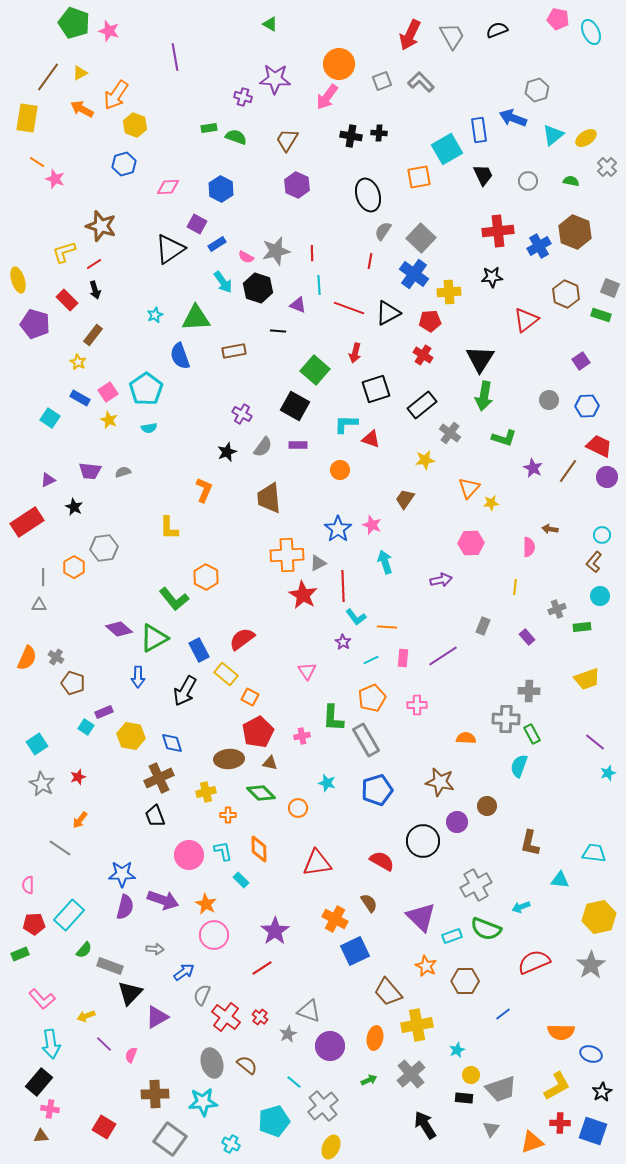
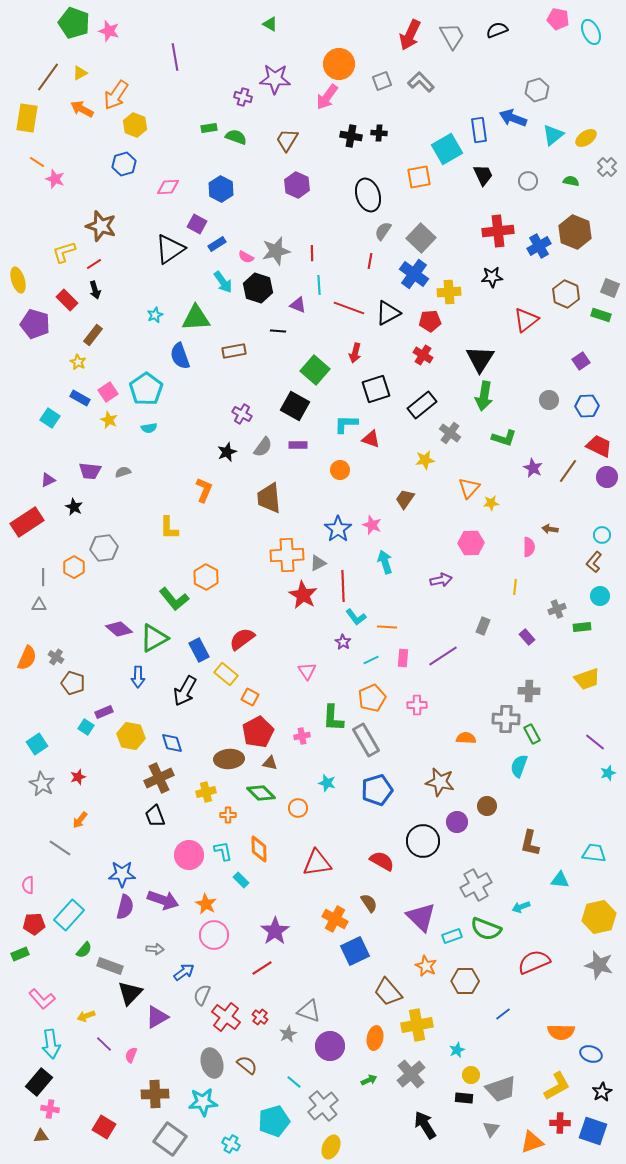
gray star at (591, 965): moved 8 px right; rotated 24 degrees counterclockwise
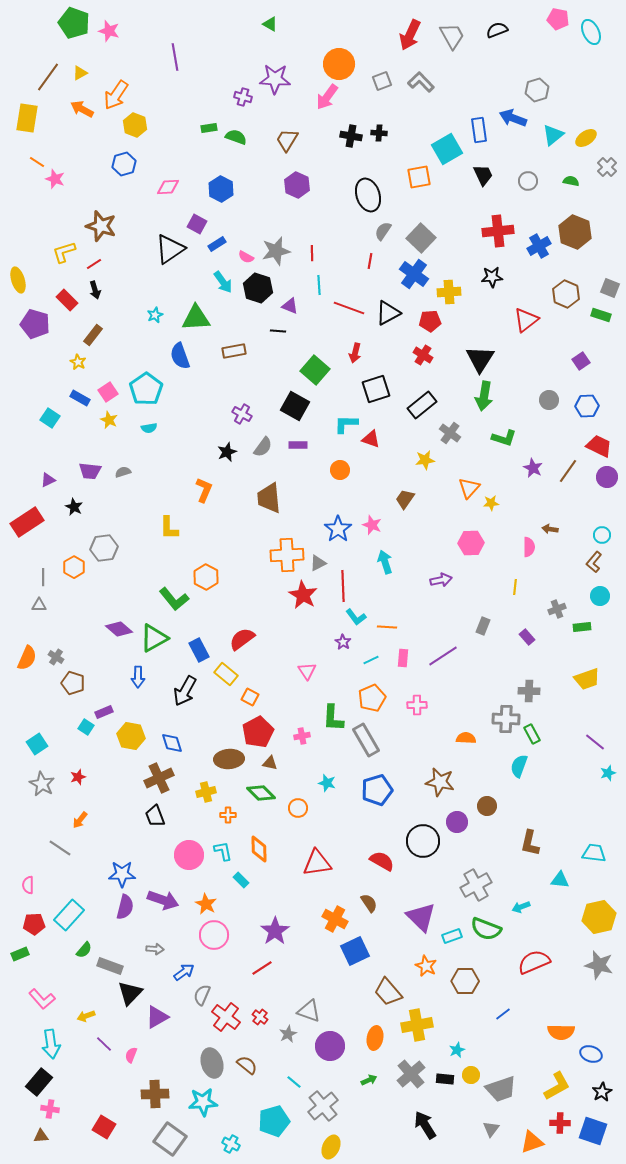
purple triangle at (298, 305): moved 8 px left, 1 px down
black rectangle at (464, 1098): moved 19 px left, 19 px up
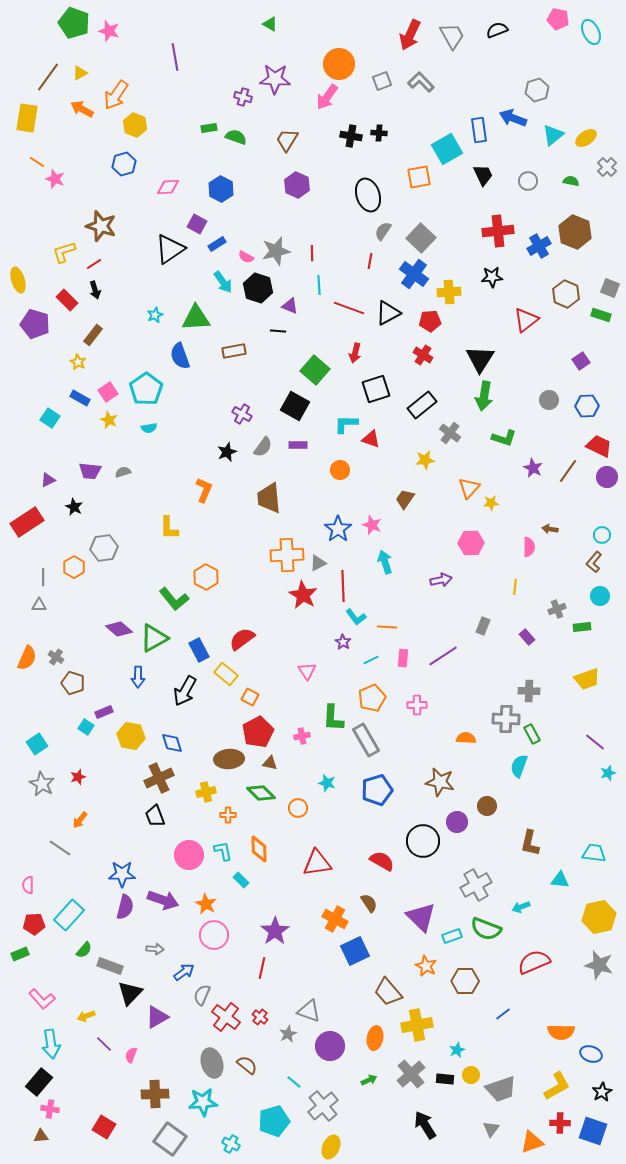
red line at (262, 968): rotated 45 degrees counterclockwise
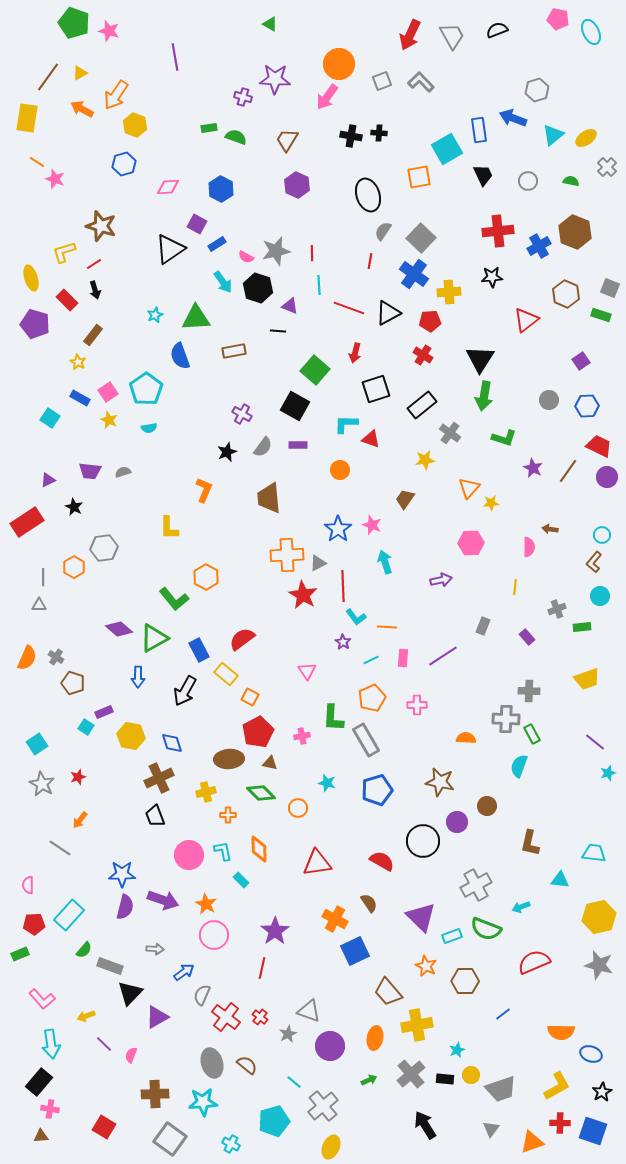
yellow ellipse at (18, 280): moved 13 px right, 2 px up
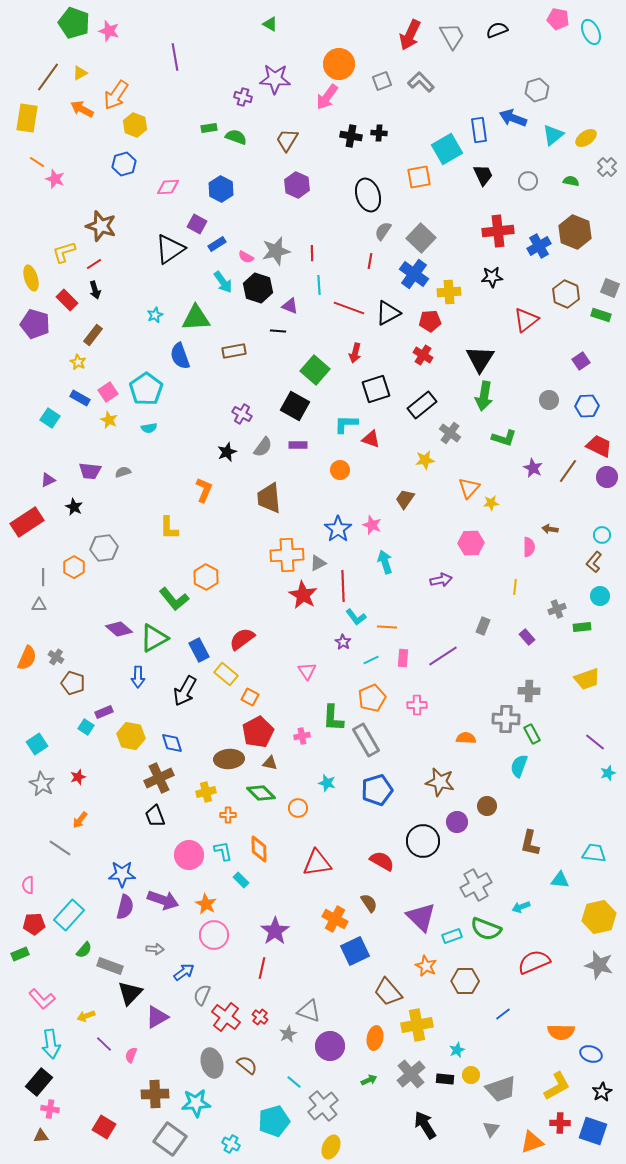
cyan star at (203, 1102): moved 7 px left, 1 px down
